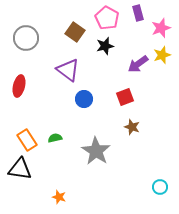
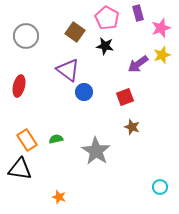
gray circle: moved 2 px up
black star: rotated 24 degrees clockwise
blue circle: moved 7 px up
green semicircle: moved 1 px right, 1 px down
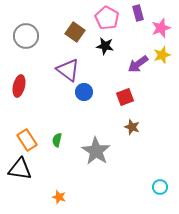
green semicircle: moved 1 px right, 1 px down; rotated 64 degrees counterclockwise
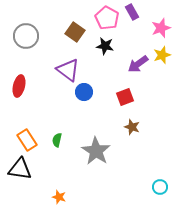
purple rectangle: moved 6 px left, 1 px up; rotated 14 degrees counterclockwise
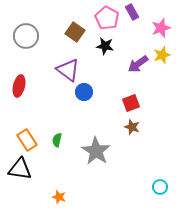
red square: moved 6 px right, 6 px down
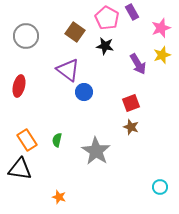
purple arrow: rotated 85 degrees counterclockwise
brown star: moved 1 px left
